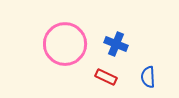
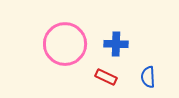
blue cross: rotated 20 degrees counterclockwise
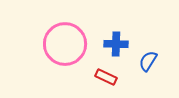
blue semicircle: moved 16 px up; rotated 35 degrees clockwise
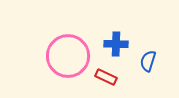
pink circle: moved 3 px right, 12 px down
blue semicircle: rotated 15 degrees counterclockwise
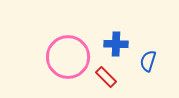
pink circle: moved 1 px down
red rectangle: rotated 20 degrees clockwise
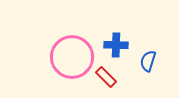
blue cross: moved 1 px down
pink circle: moved 4 px right
